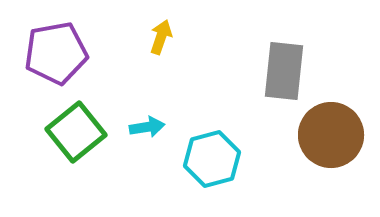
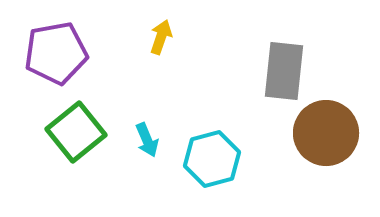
cyan arrow: moved 13 px down; rotated 76 degrees clockwise
brown circle: moved 5 px left, 2 px up
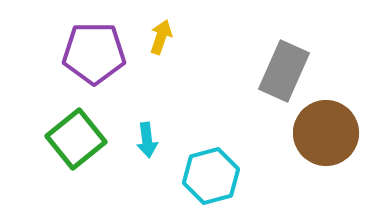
purple pentagon: moved 38 px right; rotated 10 degrees clockwise
gray rectangle: rotated 18 degrees clockwise
green square: moved 7 px down
cyan arrow: rotated 16 degrees clockwise
cyan hexagon: moved 1 px left, 17 px down
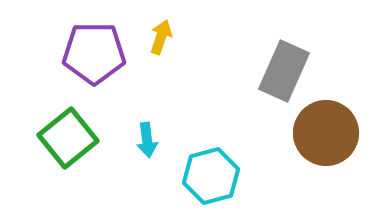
green square: moved 8 px left, 1 px up
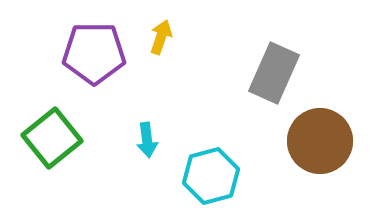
gray rectangle: moved 10 px left, 2 px down
brown circle: moved 6 px left, 8 px down
green square: moved 16 px left
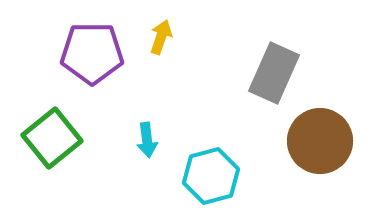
purple pentagon: moved 2 px left
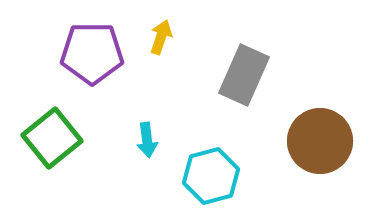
gray rectangle: moved 30 px left, 2 px down
